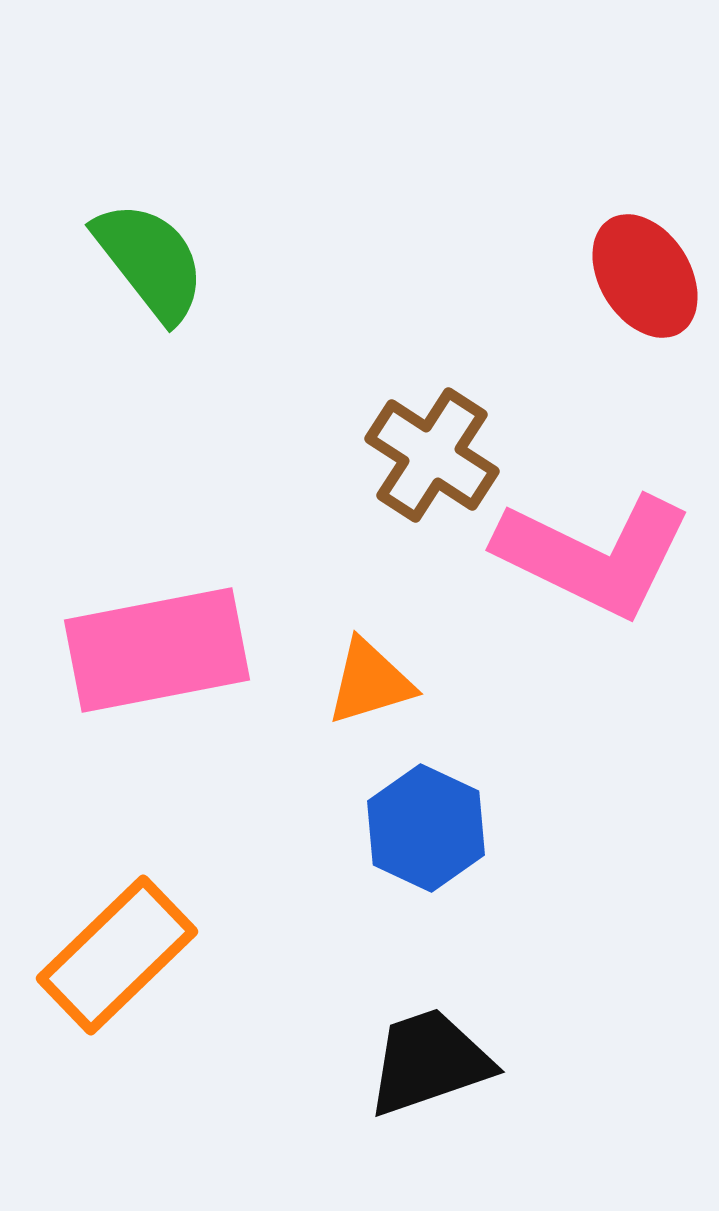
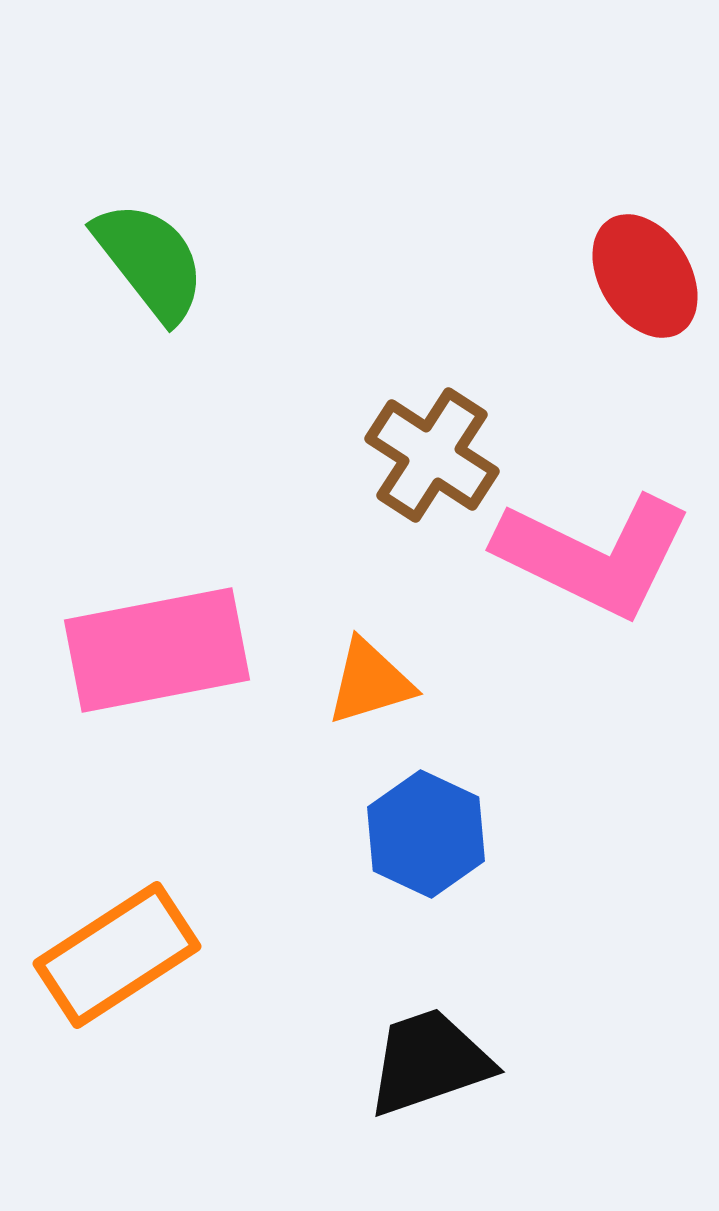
blue hexagon: moved 6 px down
orange rectangle: rotated 11 degrees clockwise
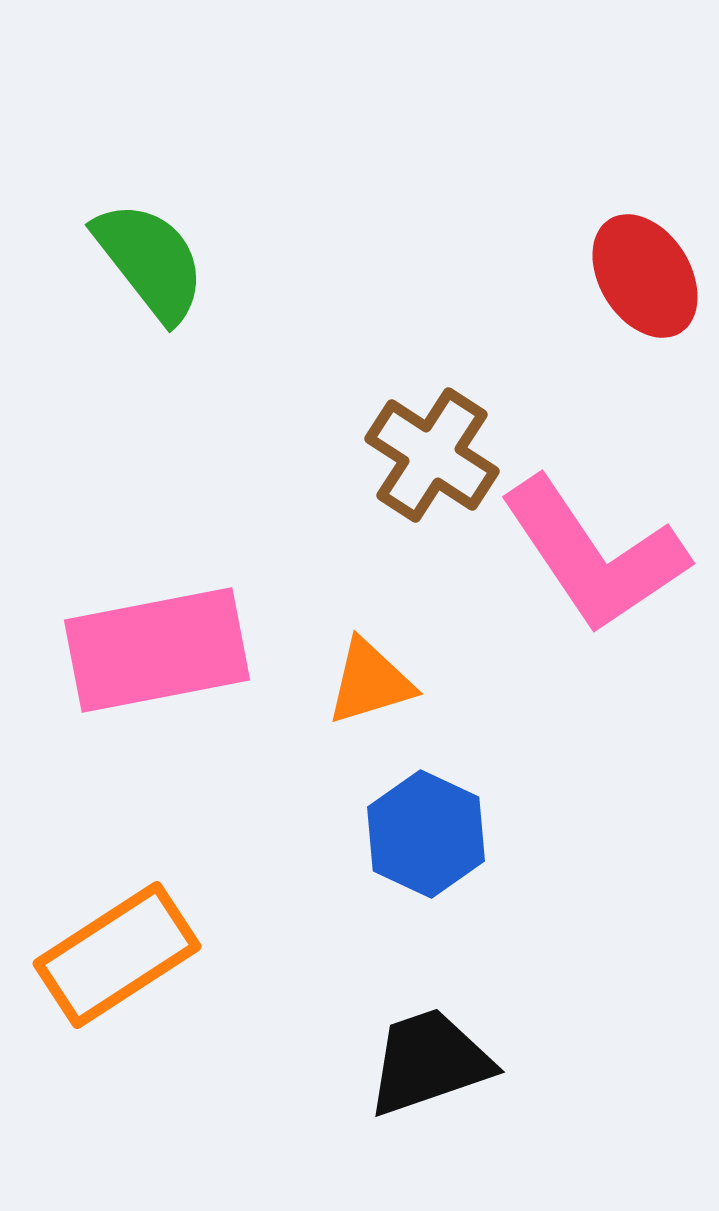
pink L-shape: rotated 30 degrees clockwise
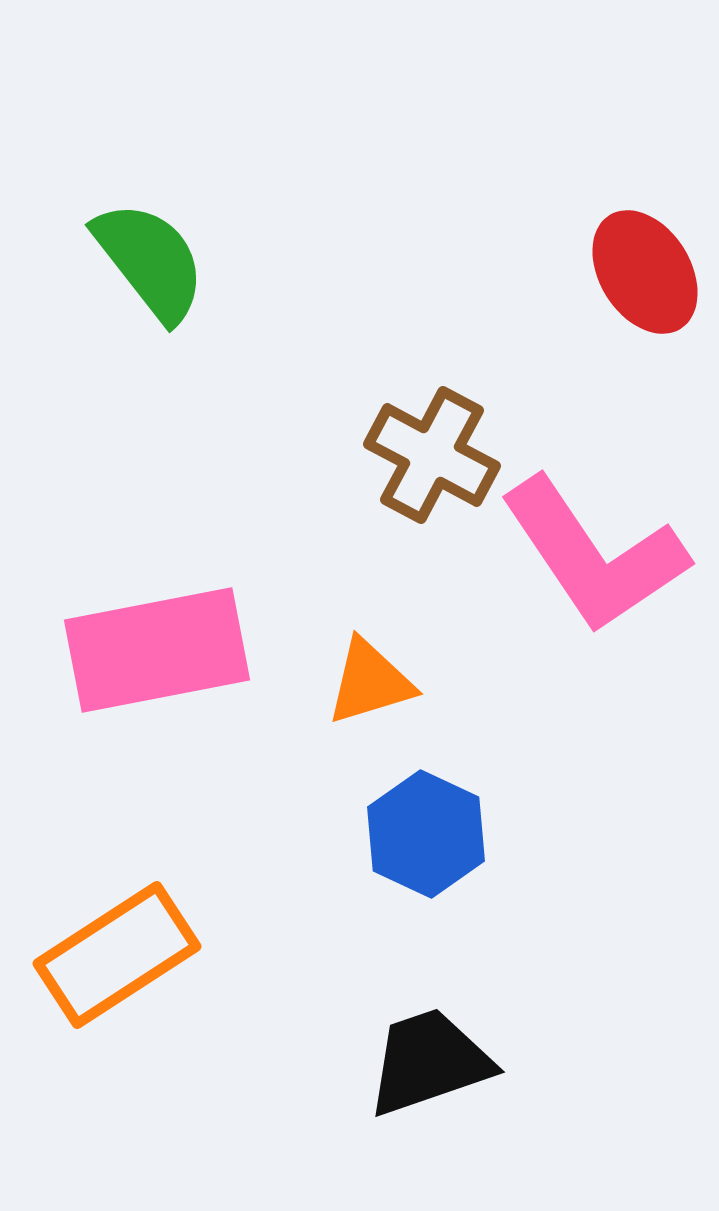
red ellipse: moved 4 px up
brown cross: rotated 5 degrees counterclockwise
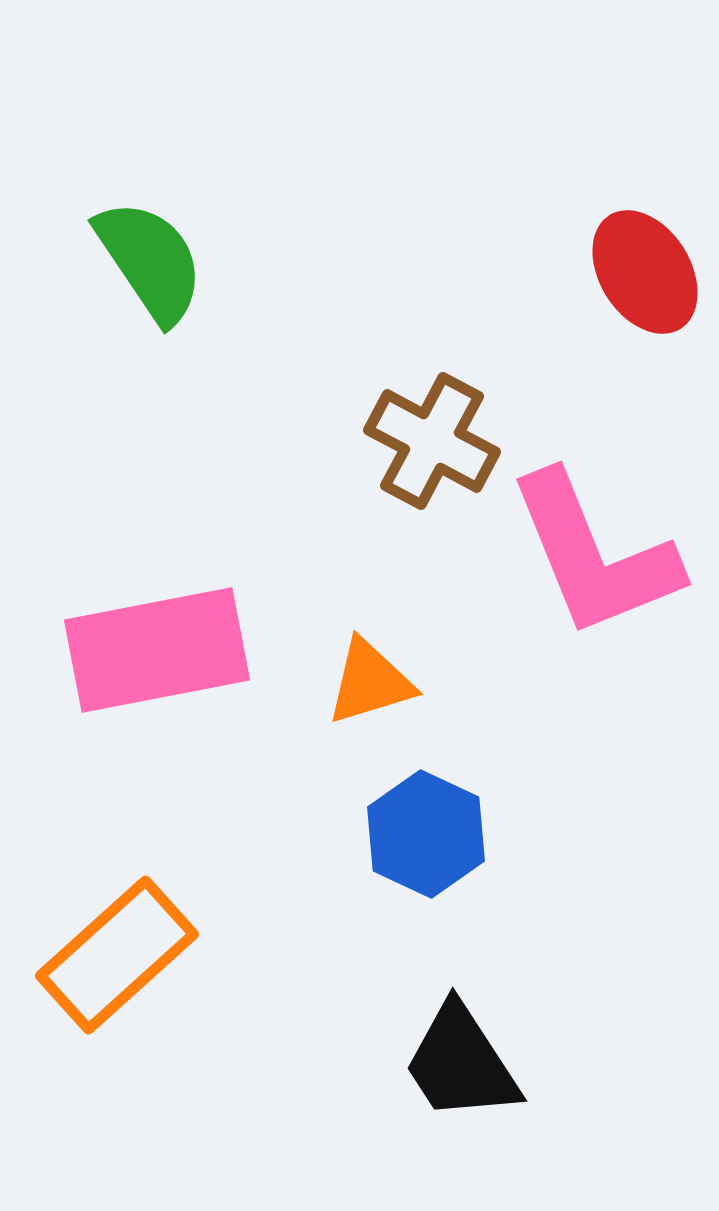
green semicircle: rotated 4 degrees clockwise
brown cross: moved 14 px up
pink L-shape: rotated 12 degrees clockwise
orange rectangle: rotated 9 degrees counterclockwise
black trapezoid: moved 32 px right, 1 px down; rotated 104 degrees counterclockwise
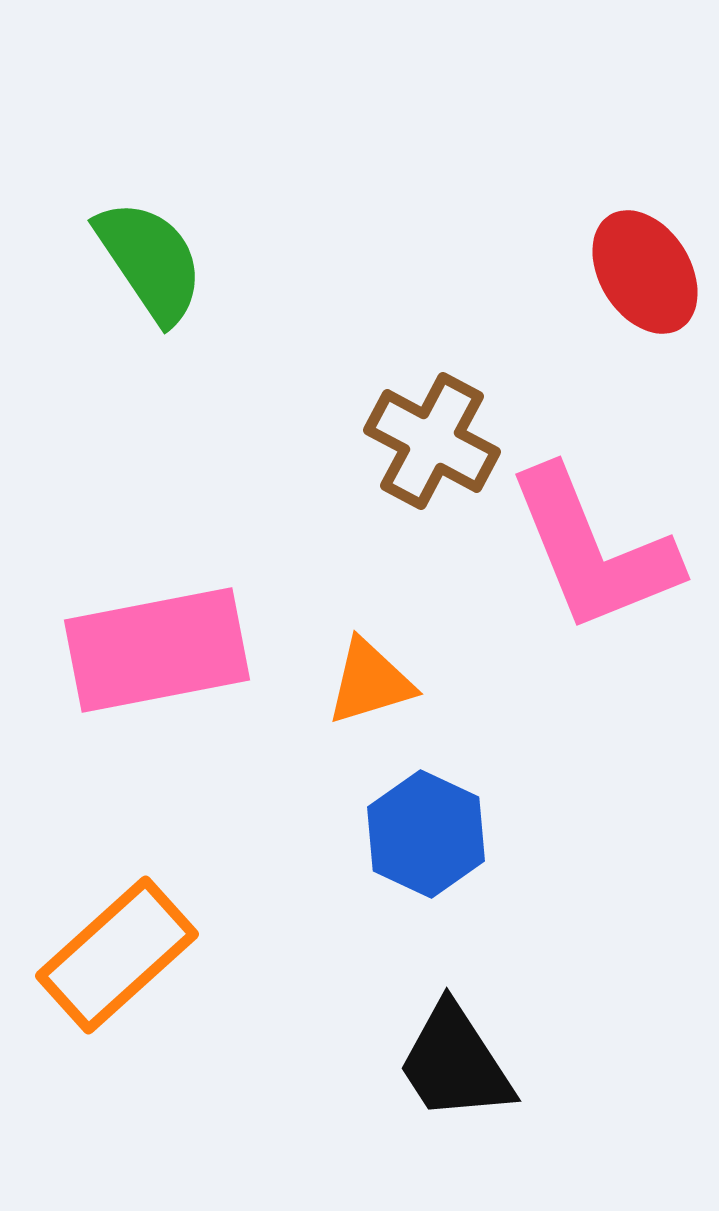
pink L-shape: moved 1 px left, 5 px up
black trapezoid: moved 6 px left
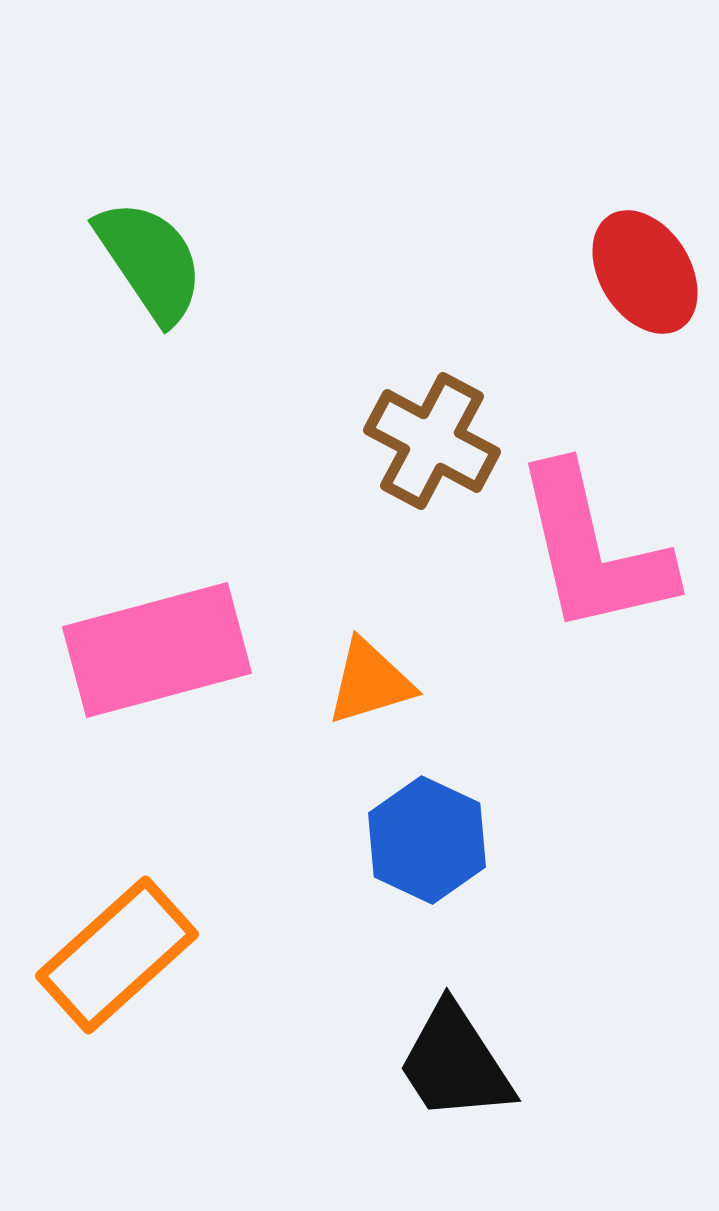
pink L-shape: rotated 9 degrees clockwise
pink rectangle: rotated 4 degrees counterclockwise
blue hexagon: moved 1 px right, 6 px down
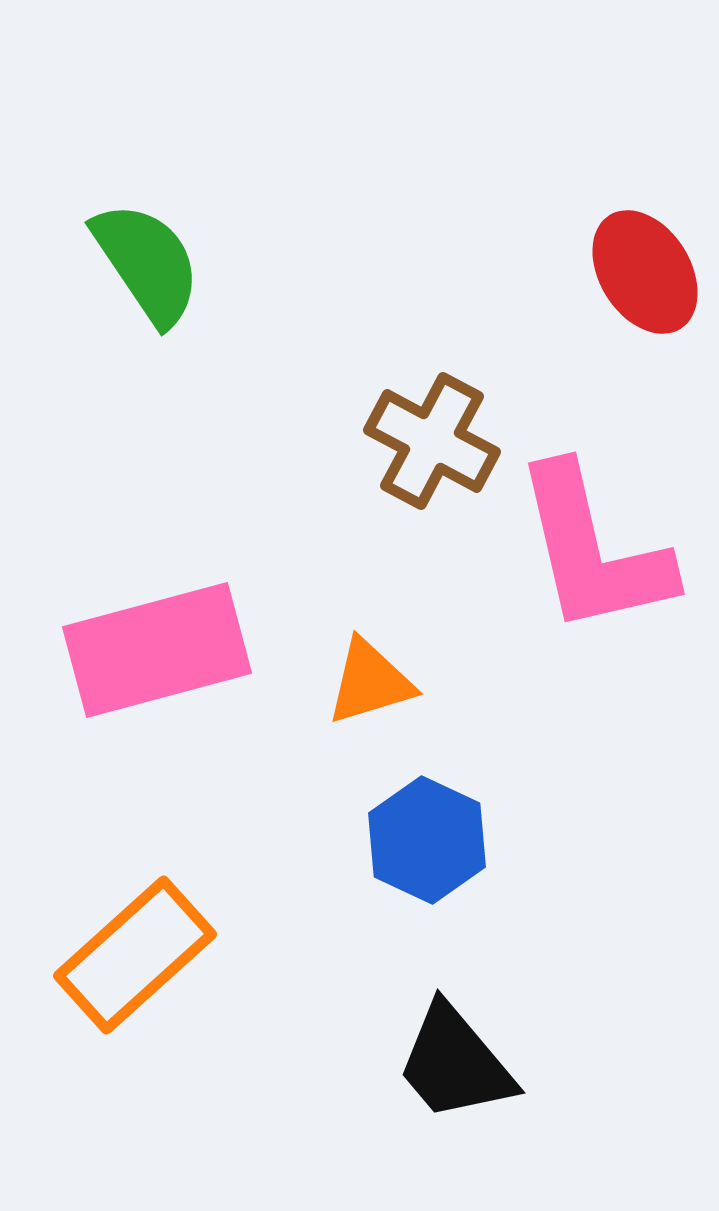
green semicircle: moved 3 px left, 2 px down
orange rectangle: moved 18 px right
black trapezoid: rotated 7 degrees counterclockwise
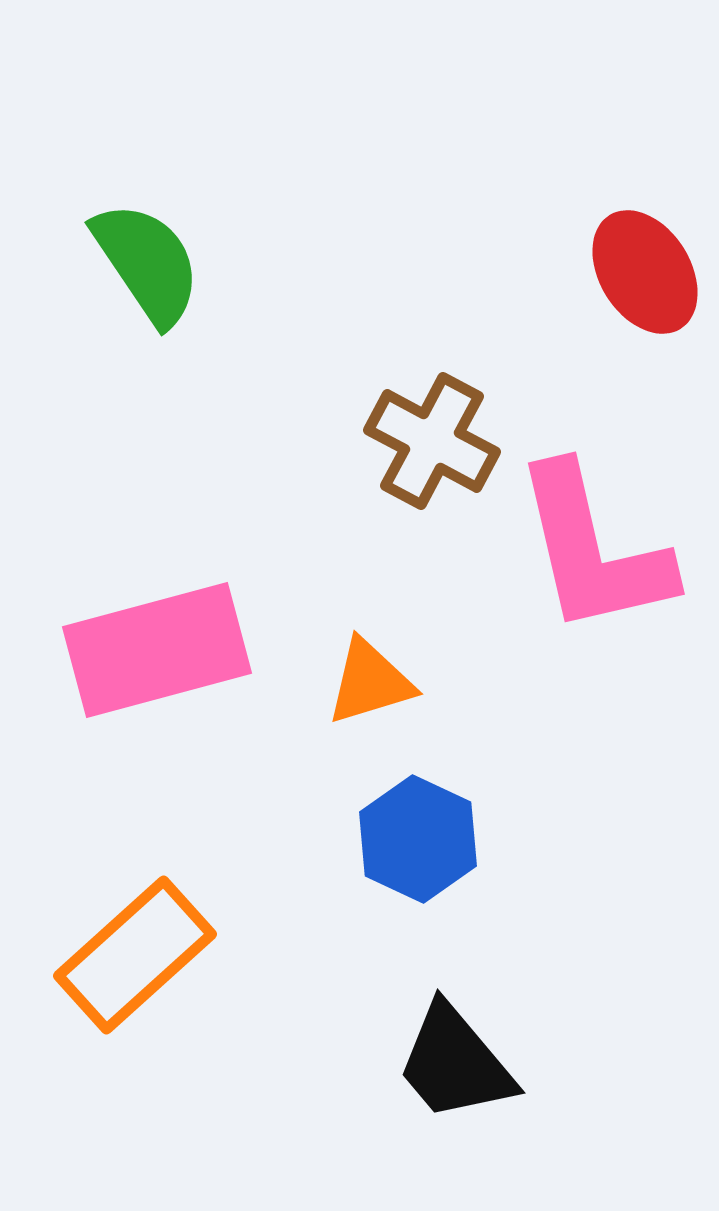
blue hexagon: moved 9 px left, 1 px up
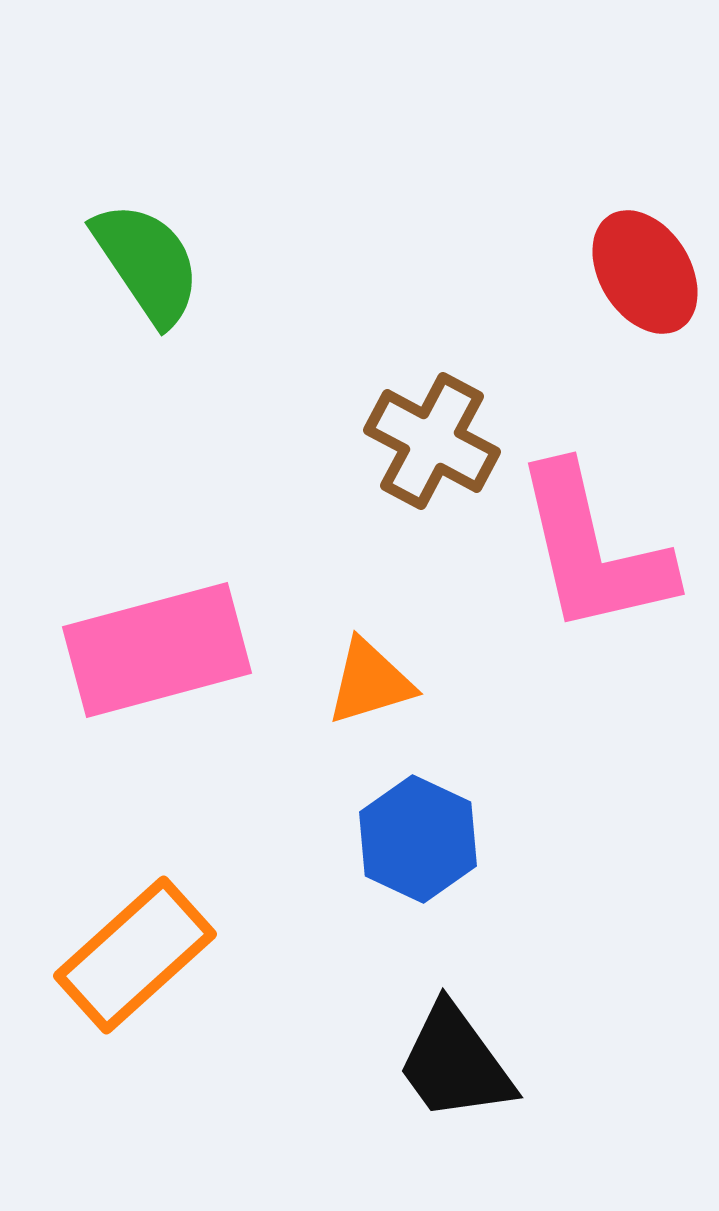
black trapezoid: rotated 4 degrees clockwise
